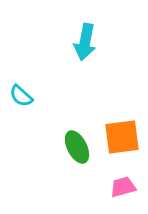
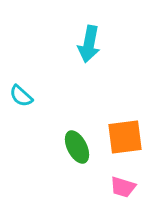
cyan arrow: moved 4 px right, 2 px down
orange square: moved 3 px right
pink trapezoid: rotated 148 degrees counterclockwise
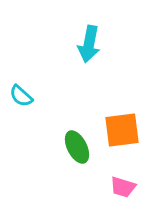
orange square: moved 3 px left, 7 px up
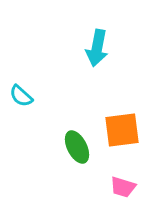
cyan arrow: moved 8 px right, 4 px down
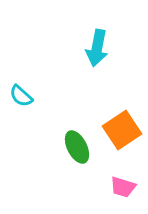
orange square: rotated 27 degrees counterclockwise
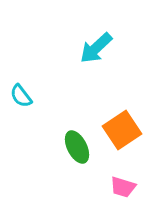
cyan arrow: moved 1 px left; rotated 36 degrees clockwise
cyan semicircle: rotated 10 degrees clockwise
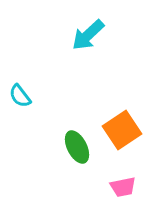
cyan arrow: moved 8 px left, 13 px up
cyan semicircle: moved 1 px left
pink trapezoid: rotated 28 degrees counterclockwise
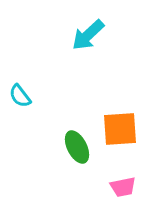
orange square: moved 2 px left, 1 px up; rotated 30 degrees clockwise
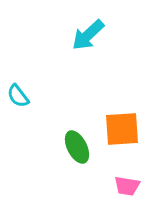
cyan semicircle: moved 2 px left
orange square: moved 2 px right
pink trapezoid: moved 4 px right, 1 px up; rotated 20 degrees clockwise
